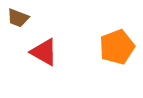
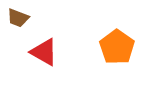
orange pentagon: rotated 16 degrees counterclockwise
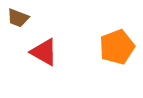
orange pentagon: rotated 16 degrees clockwise
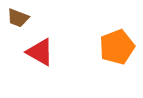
red triangle: moved 4 px left
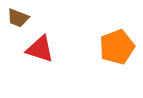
red triangle: moved 3 px up; rotated 12 degrees counterclockwise
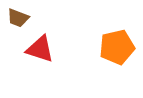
orange pentagon: rotated 8 degrees clockwise
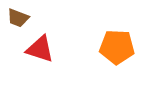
orange pentagon: rotated 16 degrees clockwise
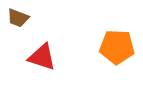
red triangle: moved 2 px right, 8 px down
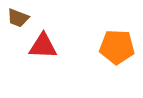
red triangle: moved 1 px right, 11 px up; rotated 16 degrees counterclockwise
